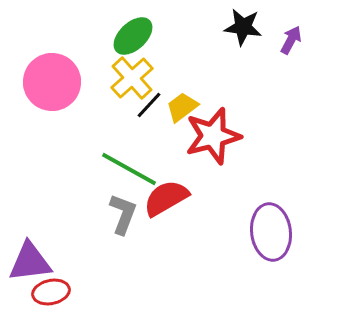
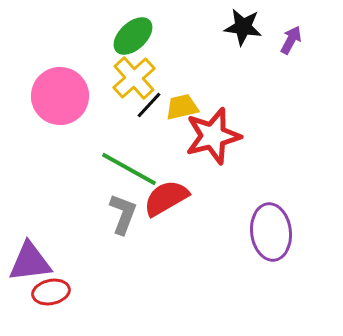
yellow cross: moved 2 px right
pink circle: moved 8 px right, 14 px down
yellow trapezoid: rotated 24 degrees clockwise
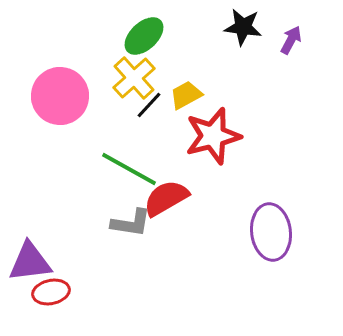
green ellipse: moved 11 px right
yellow trapezoid: moved 4 px right, 12 px up; rotated 16 degrees counterclockwise
gray L-shape: moved 8 px right, 9 px down; rotated 78 degrees clockwise
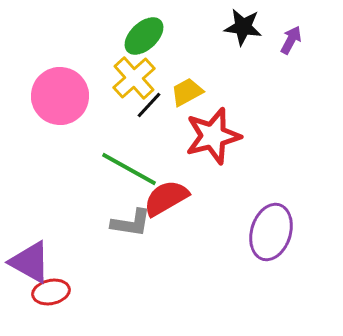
yellow trapezoid: moved 1 px right, 3 px up
purple ellipse: rotated 24 degrees clockwise
purple triangle: rotated 36 degrees clockwise
